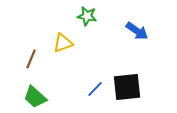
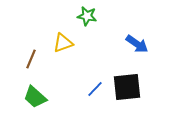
blue arrow: moved 13 px down
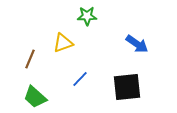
green star: rotated 12 degrees counterclockwise
brown line: moved 1 px left
blue line: moved 15 px left, 10 px up
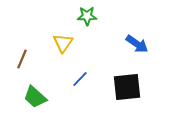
yellow triangle: rotated 35 degrees counterclockwise
brown line: moved 8 px left
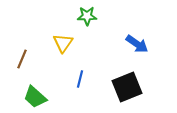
blue line: rotated 30 degrees counterclockwise
black square: rotated 16 degrees counterclockwise
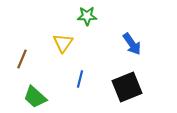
blue arrow: moved 5 px left; rotated 20 degrees clockwise
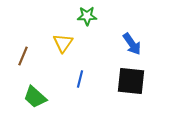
brown line: moved 1 px right, 3 px up
black square: moved 4 px right, 6 px up; rotated 28 degrees clockwise
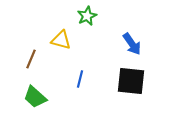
green star: rotated 24 degrees counterclockwise
yellow triangle: moved 2 px left, 3 px up; rotated 50 degrees counterclockwise
brown line: moved 8 px right, 3 px down
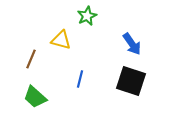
black square: rotated 12 degrees clockwise
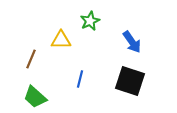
green star: moved 3 px right, 5 px down
yellow triangle: rotated 15 degrees counterclockwise
blue arrow: moved 2 px up
black square: moved 1 px left
